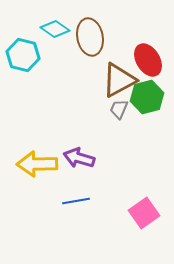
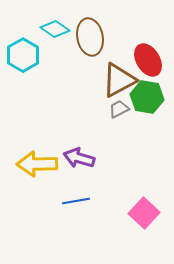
cyan hexagon: rotated 16 degrees clockwise
green hexagon: rotated 24 degrees clockwise
gray trapezoid: rotated 40 degrees clockwise
pink square: rotated 12 degrees counterclockwise
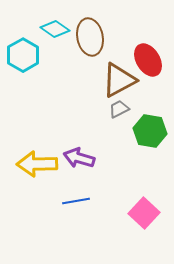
green hexagon: moved 3 px right, 34 px down
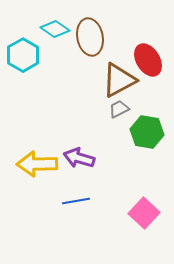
green hexagon: moved 3 px left, 1 px down
